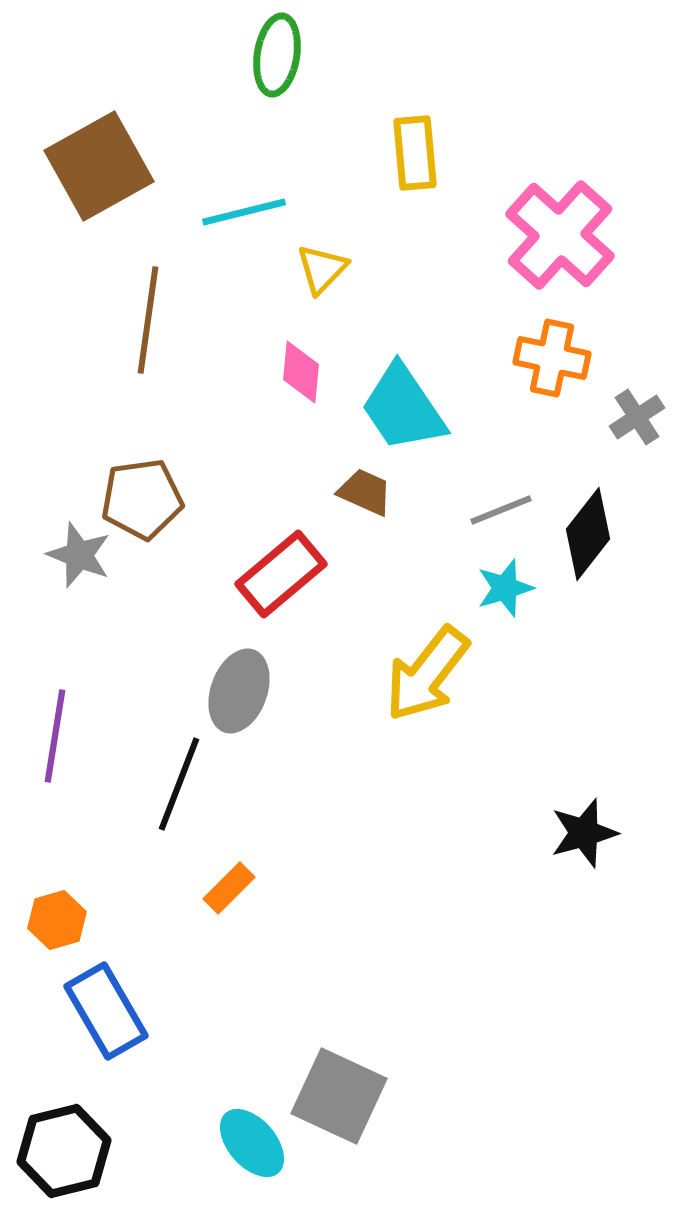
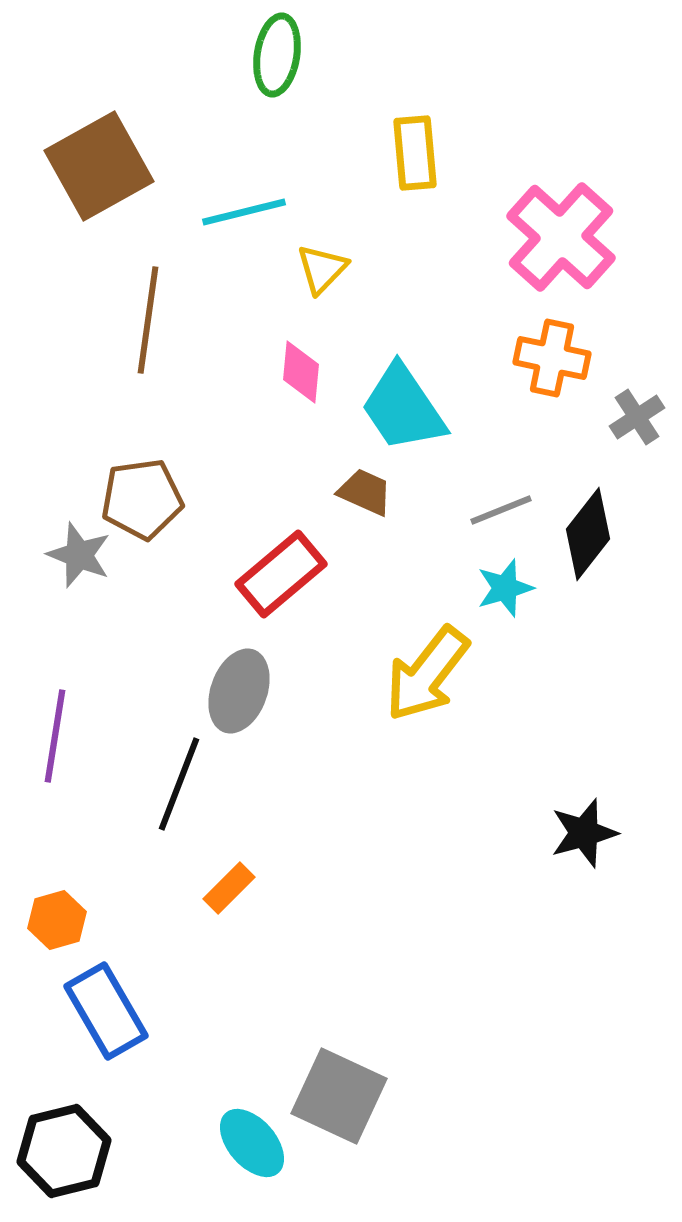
pink cross: moved 1 px right, 2 px down
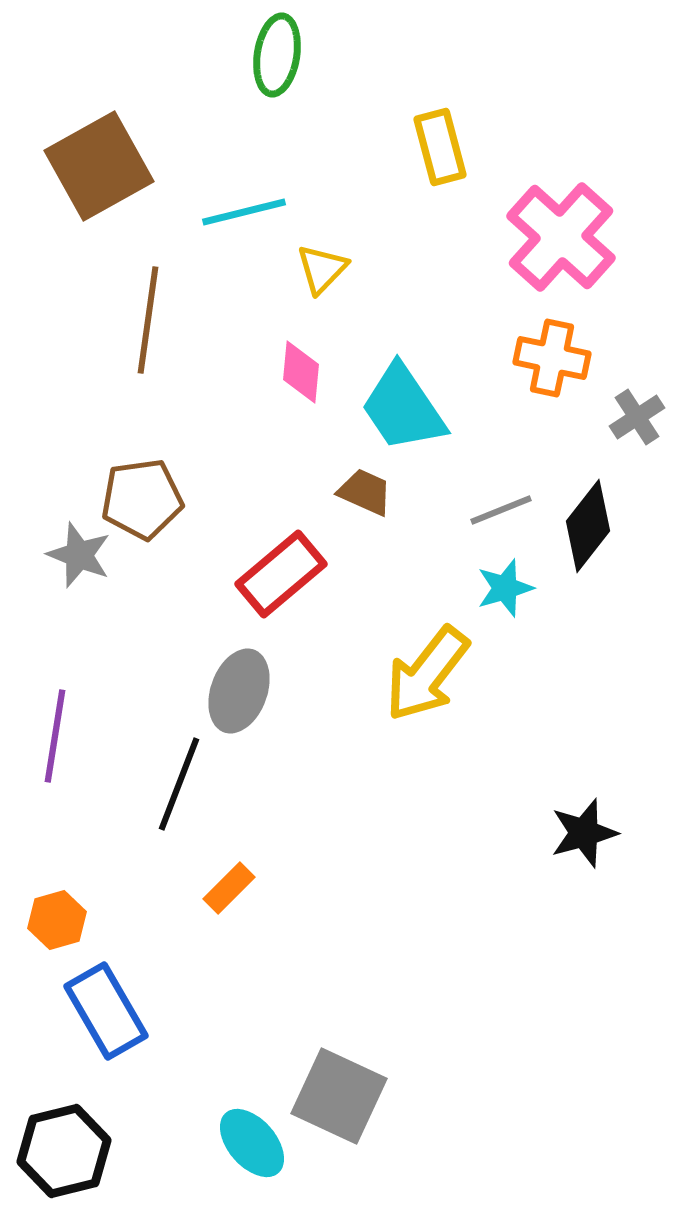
yellow rectangle: moved 25 px right, 6 px up; rotated 10 degrees counterclockwise
black diamond: moved 8 px up
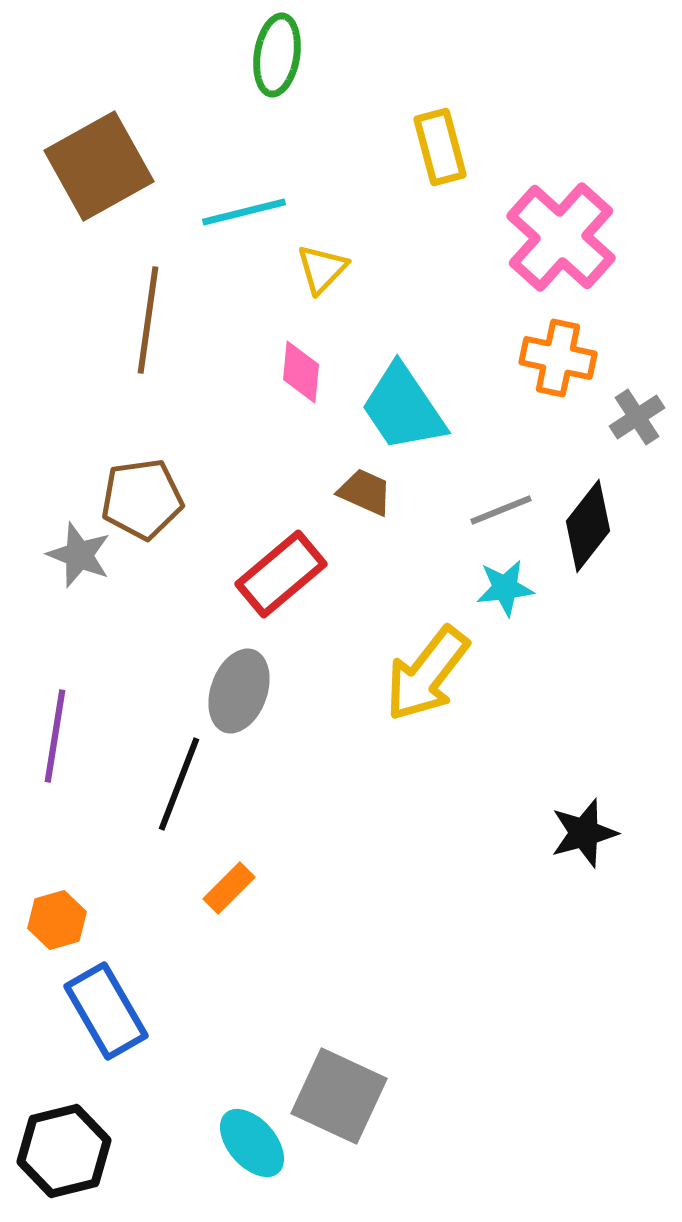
orange cross: moved 6 px right
cyan star: rotated 10 degrees clockwise
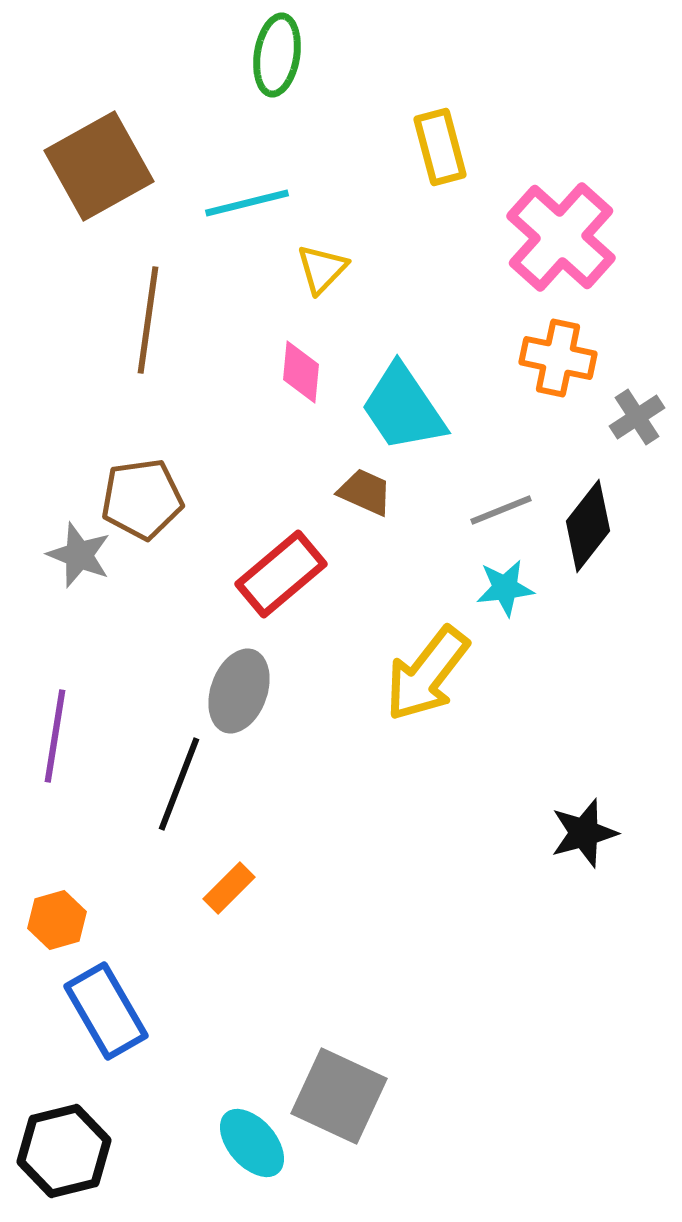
cyan line: moved 3 px right, 9 px up
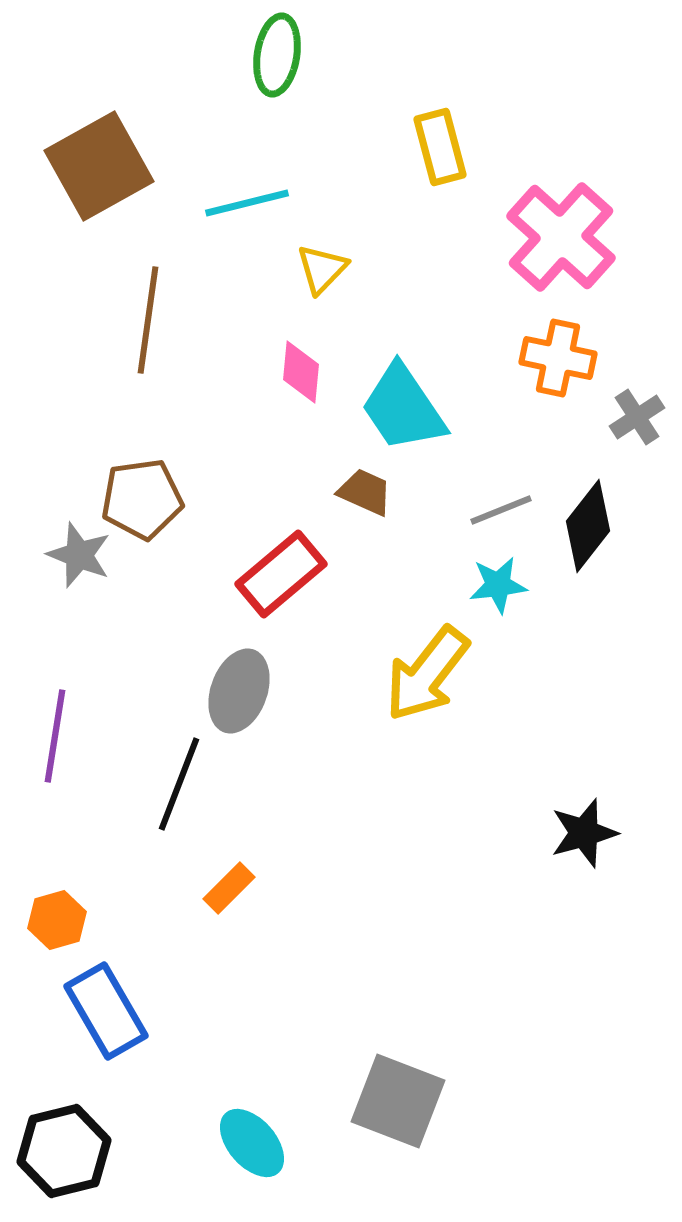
cyan star: moved 7 px left, 3 px up
gray square: moved 59 px right, 5 px down; rotated 4 degrees counterclockwise
